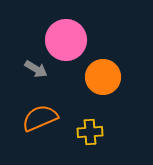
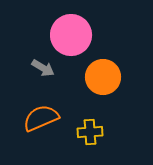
pink circle: moved 5 px right, 5 px up
gray arrow: moved 7 px right, 1 px up
orange semicircle: moved 1 px right
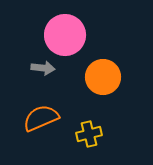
pink circle: moved 6 px left
gray arrow: rotated 25 degrees counterclockwise
yellow cross: moved 1 px left, 2 px down; rotated 10 degrees counterclockwise
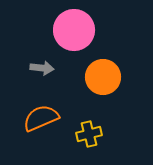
pink circle: moved 9 px right, 5 px up
gray arrow: moved 1 px left
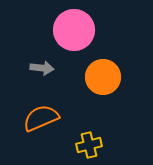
yellow cross: moved 11 px down
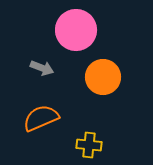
pink circle: moved 2 px right
gray arrow: rotated 15 degrees clockwise
yellow cross: rotated 20 degrees clockwise
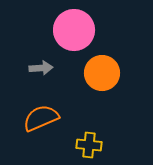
pink circle: moved 2 px left
gray arrow: moved 1 px left; rotated 25 degrees counterclockwise
orange circle: moved 1 px left, 4 px up
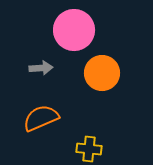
yellow cross: moved 4 px down
